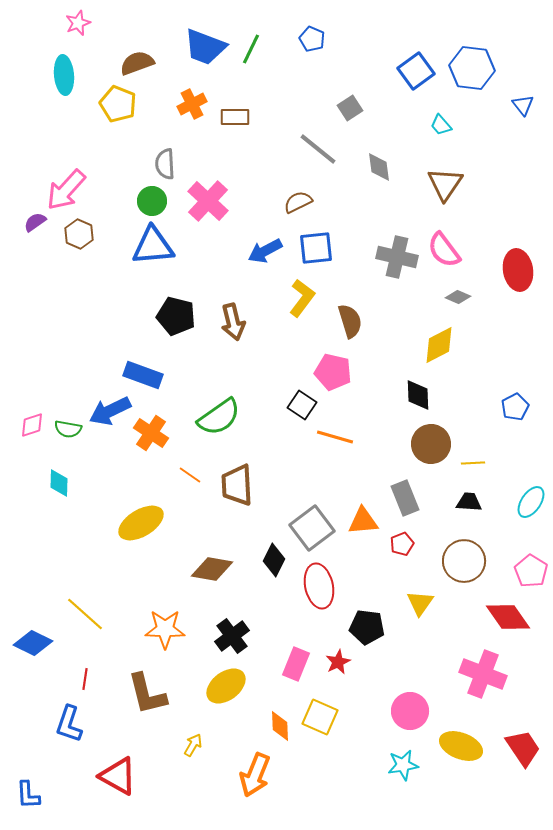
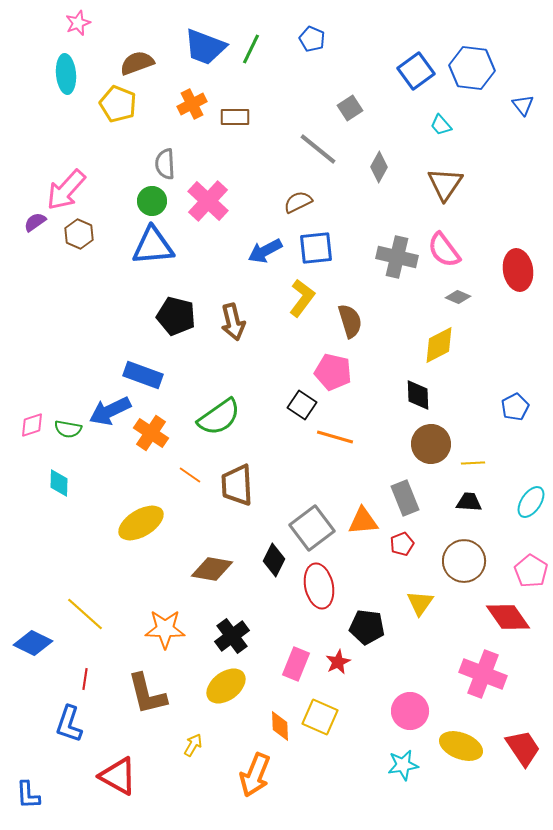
cyan ellipse at (64, 75): moved 2 px right, 1 px up
gray diamond at (379, 167): rotated 36 degrees clockwise
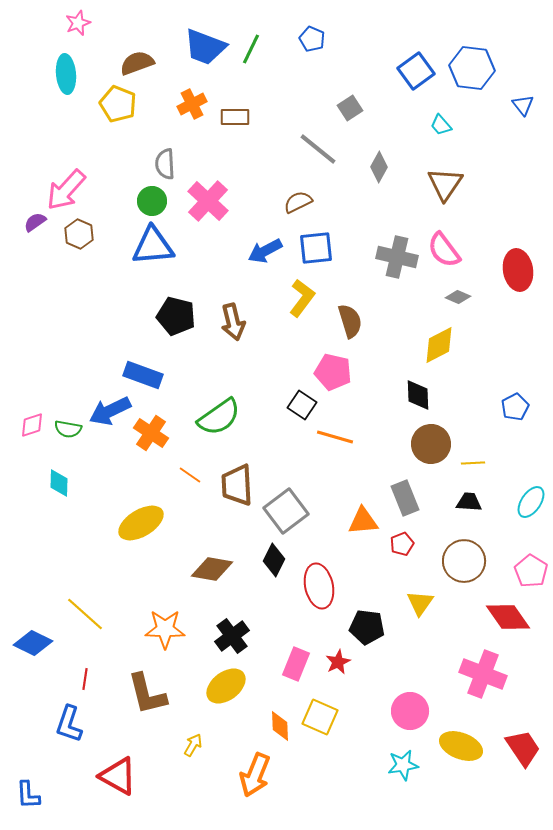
gray square at (312, 528): moved 26 px left, 17 px up
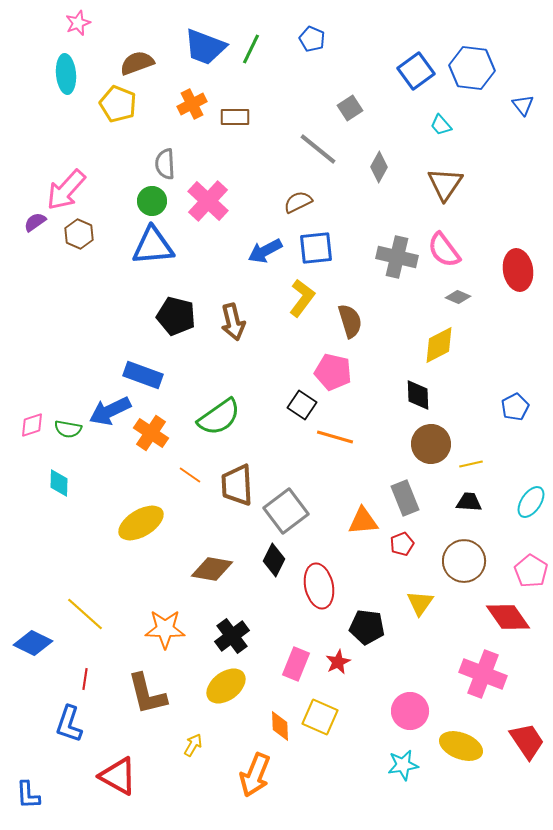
yellow line at (473, 463): moved 2 px left, 1 px down; rotated 10 degrees counterclockwise
red trapezoid at (523, 748): moved 4 px right, 7 px up
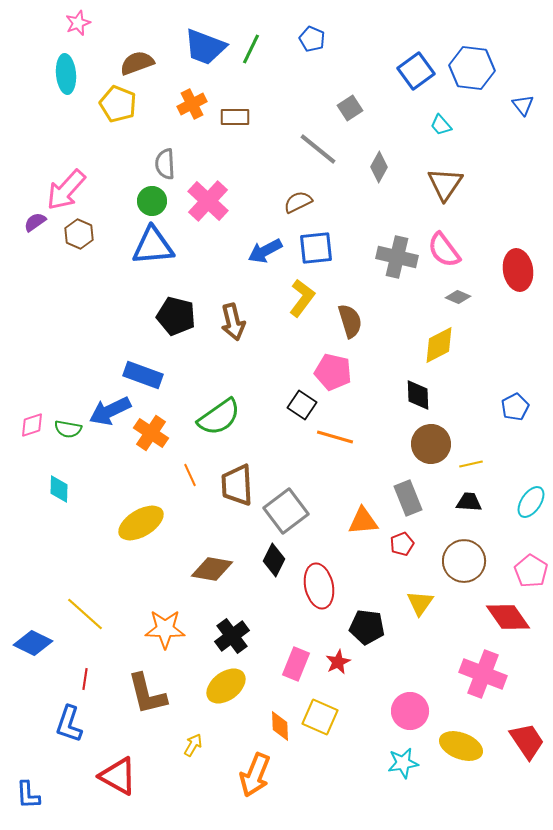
orange line at (190, 475): rotated 30 degrees clockwise
cyan diamond at (59, 483): moved 6 px down
gray rectangle at (405, 498): moved 3 px right
cyan star at (403, 765): moved 2 px up
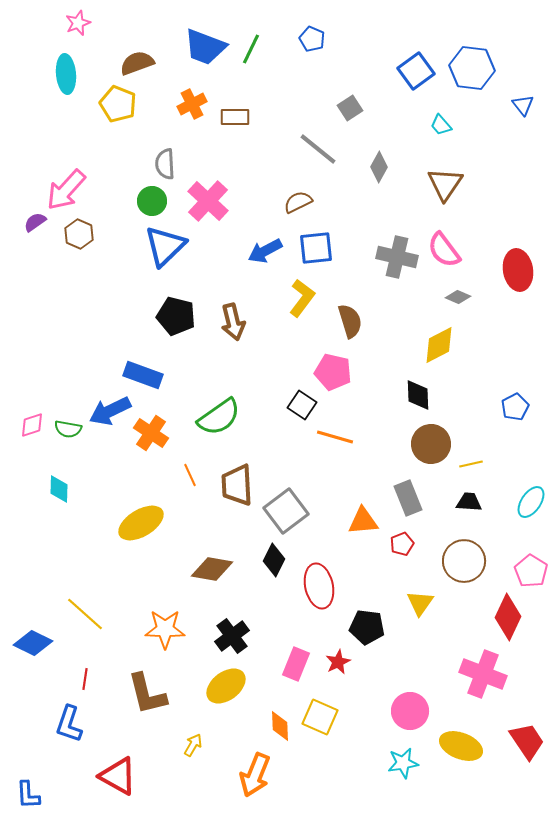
blue triangle at (153, 246): moved 12 px right; rotated 39 degrees counterclockwise
red diamond at (508, 617): rotated 60 degrees clockwise
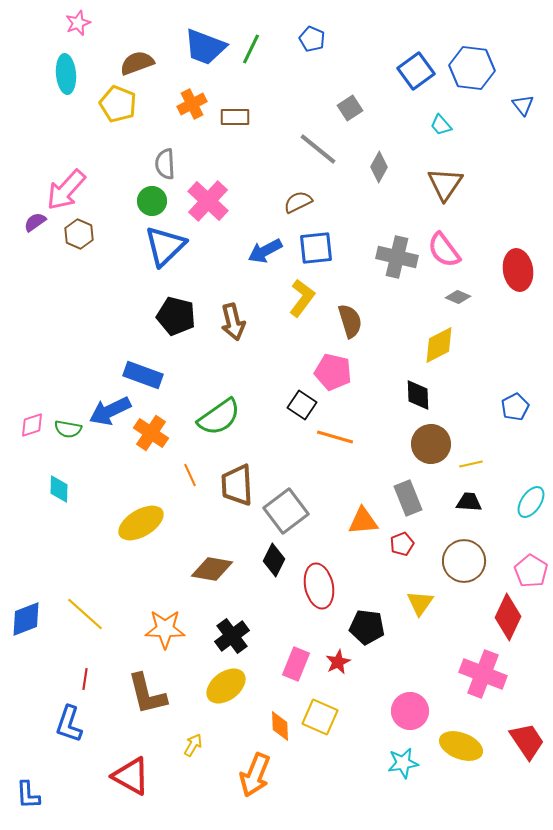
blue diamond at (33, 643): moved 7 px left, 24 px up; rotated 48 degrees counterclockwise
red triangle at (118, 776): moved 13 px right
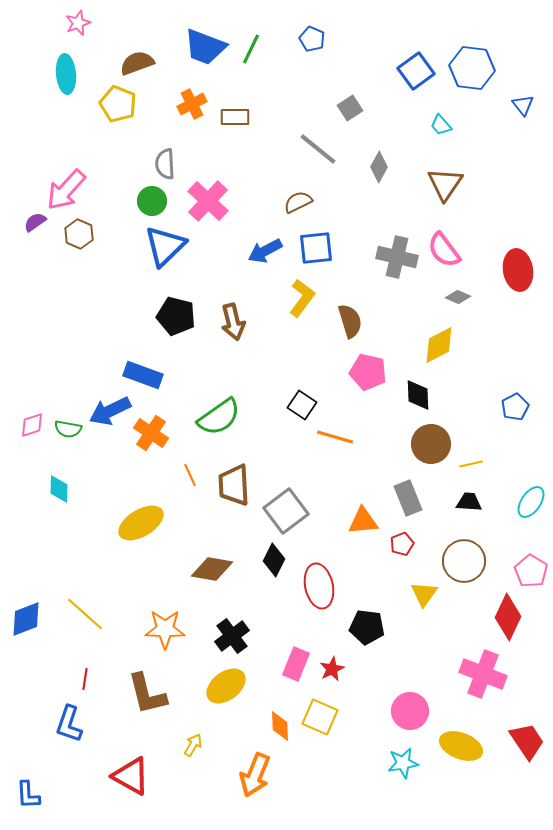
pink pentagon at (333, 372): moved 35 px right
brown trapezoid at (237, 485): moved 3 px left
yellow triangle at (420, 603): moved 4 px right, 9 px up
red star at (338, 662): moved 6 px left, 7 px down
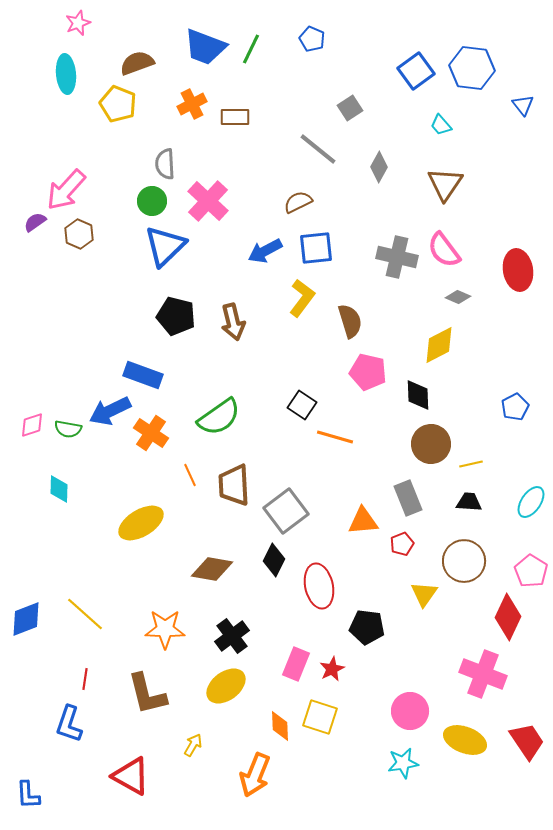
yellow square at (320, 717): rotated 6 degrees counterclockwise
yellow ellipse at (461, 746): moved 4 px right, 6 px up
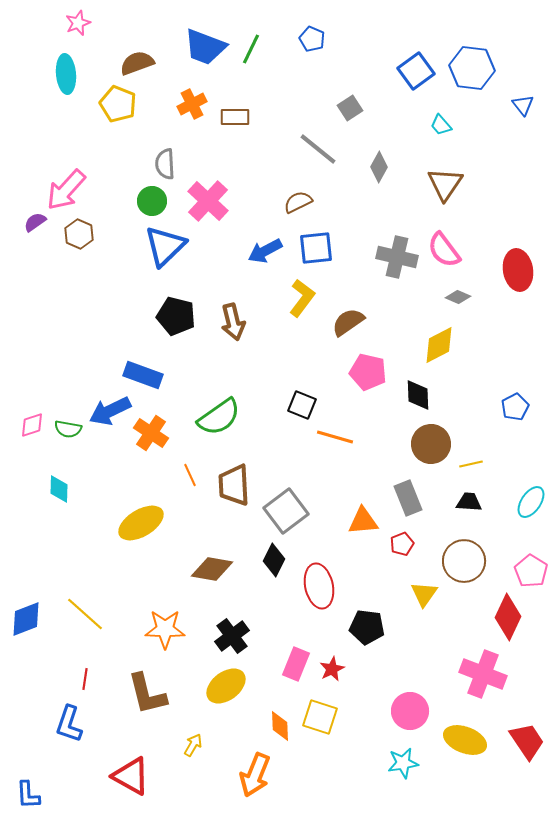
brown semicircle at (350, 321): moved 2 px left, 1 px down; rotated 108 degrees counterclockwise
black square at (302, 405): rotated 12 degrees counterclockwise
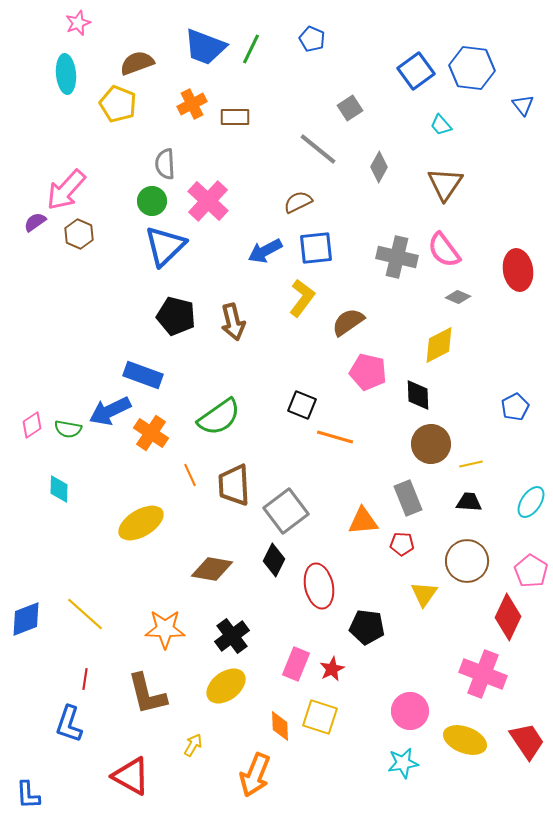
pink diamond at (32, 425): rotated 16 degrees counterclockwise
red pentagon at (402, 544): rotated 25 degrees clockwise
brown circle at (464, 561): moved 3 px right
